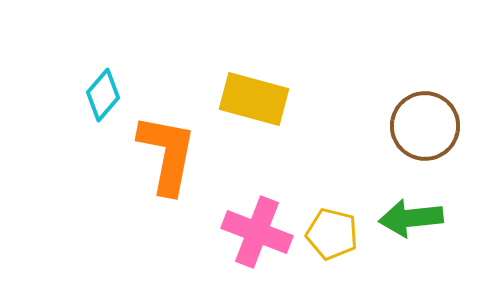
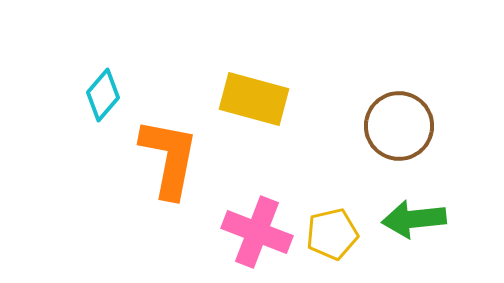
brown circle: moved 26 px left
orange L-shape: moved 2 px right, 4 px down
green arrow: moved 3 px right, 1 px down
yellow pentagon: rotated 27 degrees counterclockwise
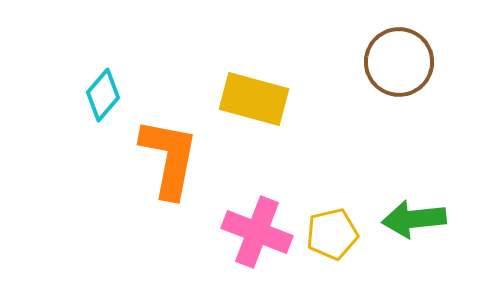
brown circle: moved 64 px up
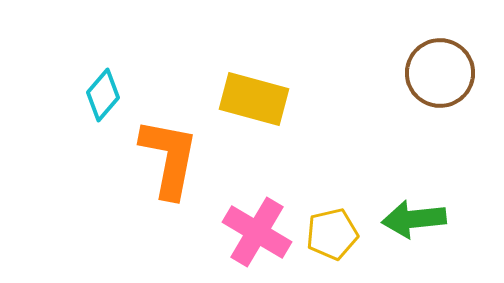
brown circle: moved 41 px right, 11 px down
pink cross: rotated 10 degrees clockwise
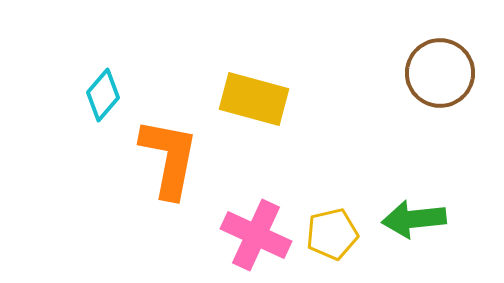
pink cross: moved 1 px left, 3 px down; rotated 6 degrees counterclockwise
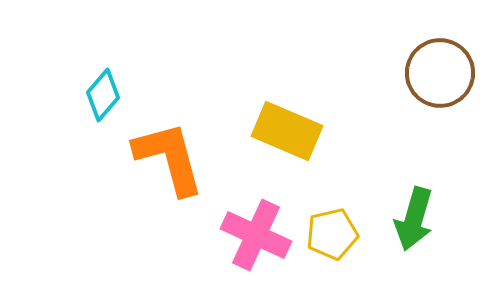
yellow rectangle: moved 33 px right, 32 px down; rotated 8 degrees clockwise
orange L-shape: rotated 26 degrees counterclockwise
green arrow: rotated 68 degrees counterclockwise
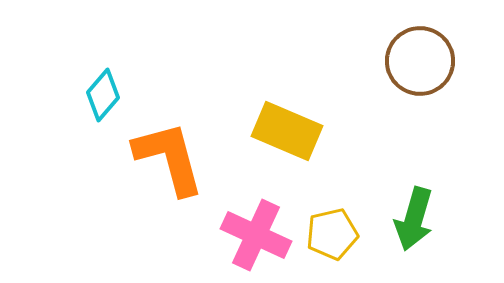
brown circle: moved 20 px left, 12 px up
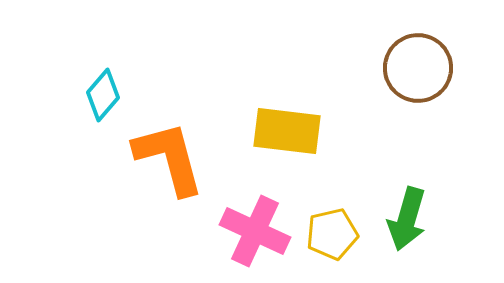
brown circle: moved 2 px left, 7 px down
yellow rectangle: rotated 16 degrees counterclockwise
green arrow: moved 7 px left
pink cross: moved 1 px left, 4 px up
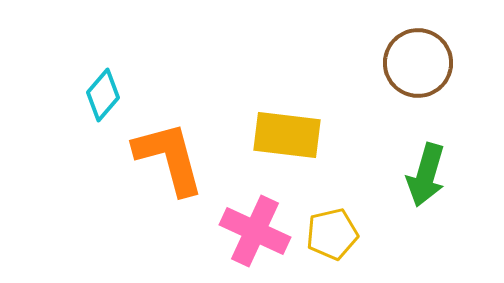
brown circle: moved 5 px up
yellow rectangle: moved 4 px down
green arrow: moved 19 px right, 44 px up
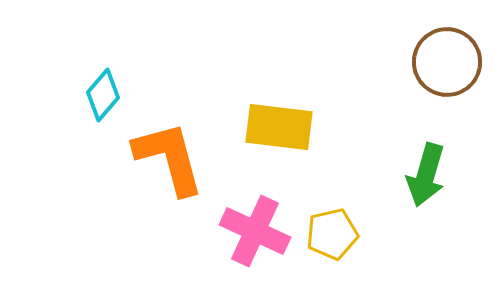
brown circle: moved 29 px right, 1 px up
yellow rectangle: moved 8 px left, 8 px up
